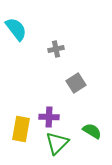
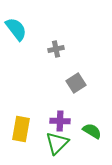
purple cross: moved 11 px right, 4 px down
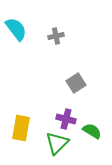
gray cross: moved 13 px up
purple cross: moved 6 px right, 2 px up; rotated 12 degrees clockwise
yellow rectangle: moved 1 px up
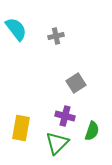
purple cross: moved 1 px left, 3 px up
green semicircle: rotated 78 degrees clockwise
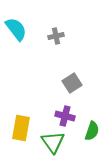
gray square: moved 4 px left
green triangle: moved 4 px left, 1 px up; rotated 20 degrees counterclockwise
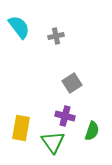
cyan semicircle: moved 3 px right, 2 px up
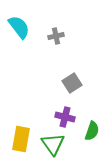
purple cross: moved 1 px down
yellow rectangle: moved 11 px down
green triangle: moved 2 px down
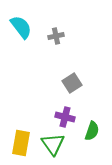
cyan semicircle: moved 2 px right
yellow rectangle: moved 4 px down
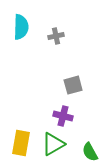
cyan semicircle: rotated 40 degrees clockwise
gray square: moved 1 px right, 2 px down; rotated 18 degrees clockwise
purple cross: moved 2 px left, 1 px up
green semicircle: moved 2 px left, 21 px down; rotated 132 degrees clockwise
green triangle: rotated 35 degrees clockwise
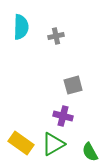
yellow rectangle: rotated 65 degrees counterclockwise
